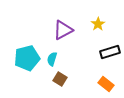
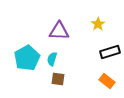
purple triangle: moved 4 px left, 1 px down; rotated 30 degrees clockwise
cyan pentagon: rotated 15 degrees counterclockwise
brown square: moved 2 px left; rotated 24 degrees counterclockwise
orange rectangle: moved 1 px right, 3 px up
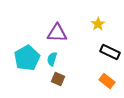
purple triangle: moved 2 px left, 2 px down
black rectangle: rotated 42 degrees clockwise
brown square: rotated 16 degrees clockwise
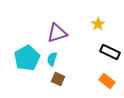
purple triangle: rotated 20 degrees counterclockwise
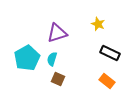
yellow star: rotated 16 degrees counterclockwise
black rectangle: moved 1 px down
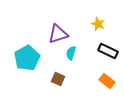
purple triangle: moved 1 px right, 1 px down
black rectangle: moved 2 px left, 2 px up
cyan semicircle: moved 19 px right, 6 px up
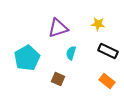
yellow star: rotated 16 degrees counterclockwise
purple triangle: moved 6 px up
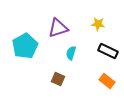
cyan pentagon: moved 2 px left, 12 px up
